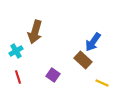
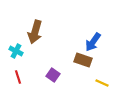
cyan cross: rotated 32 degrees counterclockwise
brown rectangle: rotated 24 degrees counterclockwise
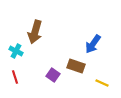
blue arrow: moved 2 px down
brown rectangle: moved 7 px left, 6 px down
red line: moved 3 px left
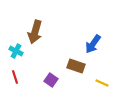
purple square: moved 2 px left, 5 px down
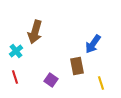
cyan cross: rotated 24 degrees clockwise
brown rectangle: moved 1 px right; rotated 60 degrees clockwise
yellow line: moved 1 px left; rotated 48 degrees clockwise
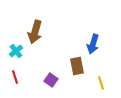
blue arrow: rotated 18 degrees counterclockwise
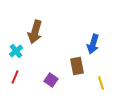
red line: rotated 40 degrees clockwise
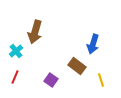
brown rectangle: rotated 42 degrees counterclockwise
yellow line: moved 3 px up
